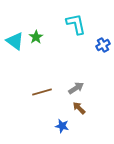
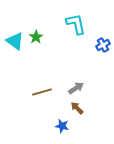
brown arrow: moved 2 px left
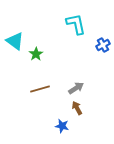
green star: moved 17 px down
brown line: moved 2 px left, 3 px up
brown arrow: rotated 16 degrees clockwise
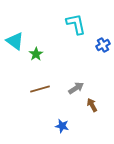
brown arrow: moved 15 px right, 3 px up
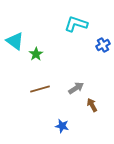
cyan L-shape: rotated 60 degrees counterclockwise
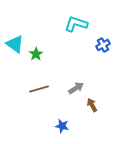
cyan triangle: moved 3 px down
brown line: moved 1 px left
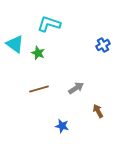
cyan L-shape: moved 27 px left
green star: moved 2 px right, 1 px up; rotated 16 degrees counterclockwise
brown arrow: moved 6 px right, 6 px down
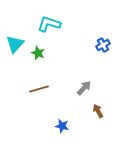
cyan triangle: rotated 36 degrees clockwise
gray arrow: moved 8 px right; rotated 14 degrees counterclockwise
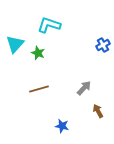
cyan L-shape: moved 1 px down
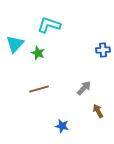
blue cross: moved 5 px down; rotated 24 degrees clockwise
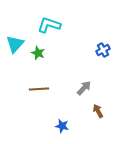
blue cross: rotated 24 degrees counterclockwise
brown line: rotated 12 degrees clockwise
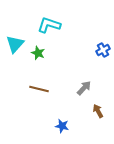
brown line: rotated 18 degrees clockwise
